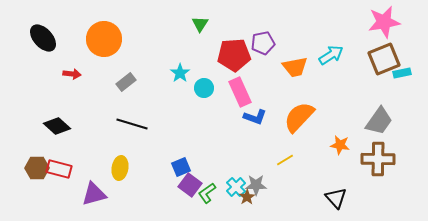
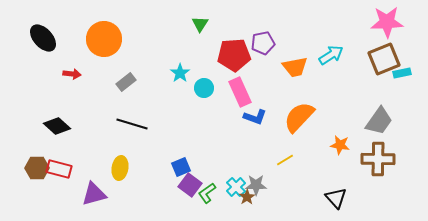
pink star: moved 3 px right; rotated 8 degrees clockwise
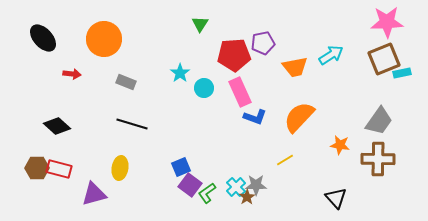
gray rectangle: rotated 60 degrees clockwise
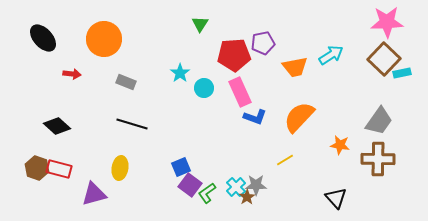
brown square: rotated 24 degrees counterclockwise
brown hexagon: rotated 20 degrees clockwise
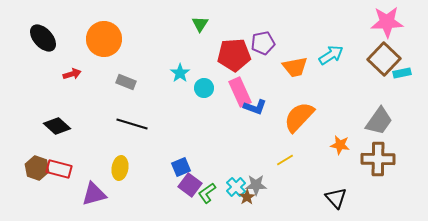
red arrow: rotated 24 degrees counterclockwise
blue L-shape: moved 10 px up
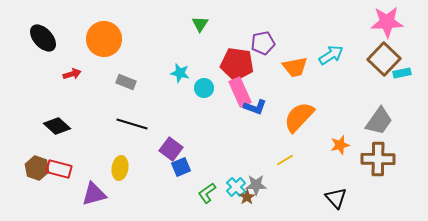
red pentagon: moved 3 px right, 9 px down; rotated 12 degrees clockwise
cyan star: rotated 24 degrees counterclockwise
orange star: rotated 24 degrees counterclockwise
purple square: moved 19 px left, 36 px up
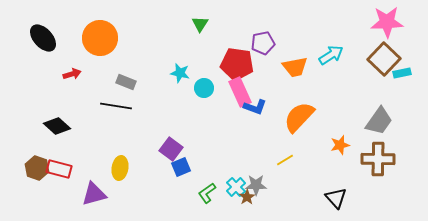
orange circle: moved 4 px left, 1 px up
black line: moved 16 px left, 18 px up; rotated 8 degrees counterclockwise
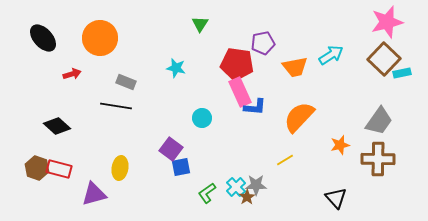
pink star: rotated 12 degrees counterclockwise
cyan star: moved 4 px left, 5 px up
cyan circle: moved 2 px left, 30 px down
blue L-shape: rotated 15 degrees counterclockwise
blue square: rotated 12 degrees clockwise
